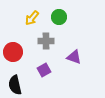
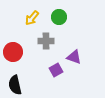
purple square: moved 12 px right
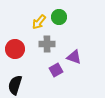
yellow arrow: moved 7 px right, 4 px down
gray cross: moved 1 px right, 3 px down
red circle: moved 2 px right, 3 px up
black semicircle: rotated 30 degrees clockwise
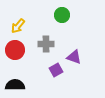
green circle: moved 3 px right, 2 px up
yellow arrow: moved 21 px left, 4 px down
gray cross: moved 1 px left
red circle: moved 1 px down
black semicircle: rotated 72 degrees clockwise
